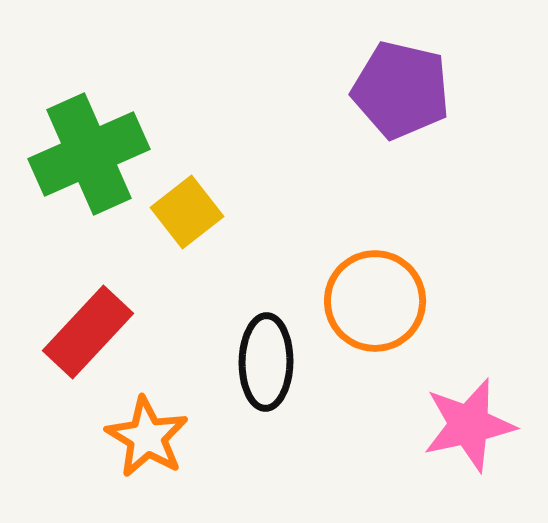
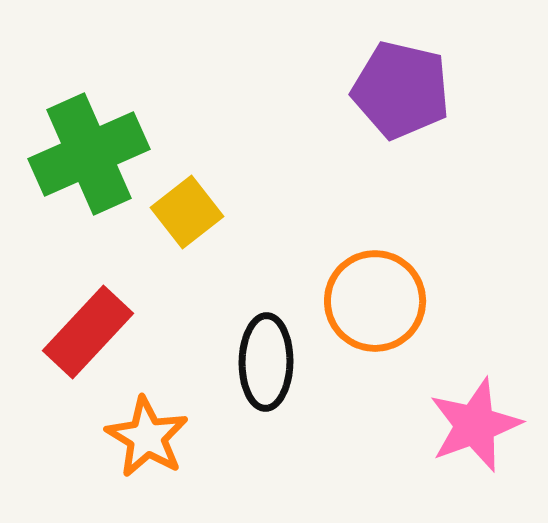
pink star: moved 6 px right; rotated 8 degrees counterclockwise
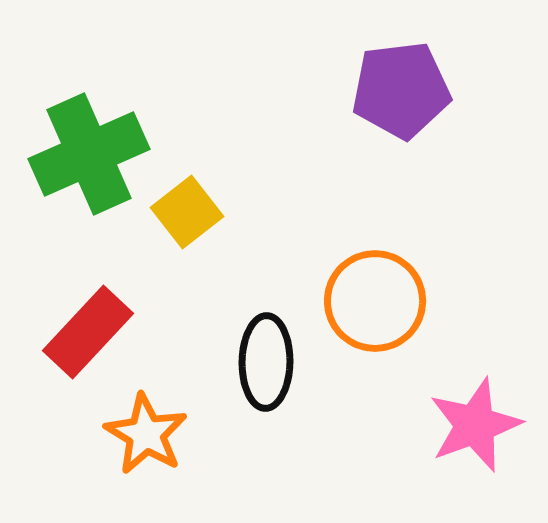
purple pentagon: rotated 20 degrees counterclockwise
orange star: moved 1 px left, 3 px up
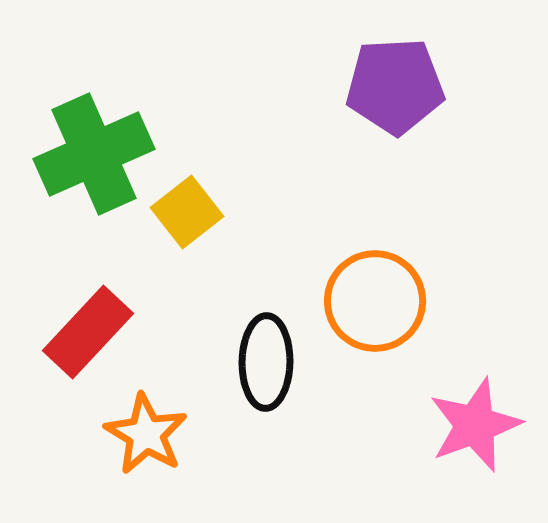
purple pentagon: moved 6 px left, 4 px up; rotated 4 degrees clockwise
green cross: moved 5 px right
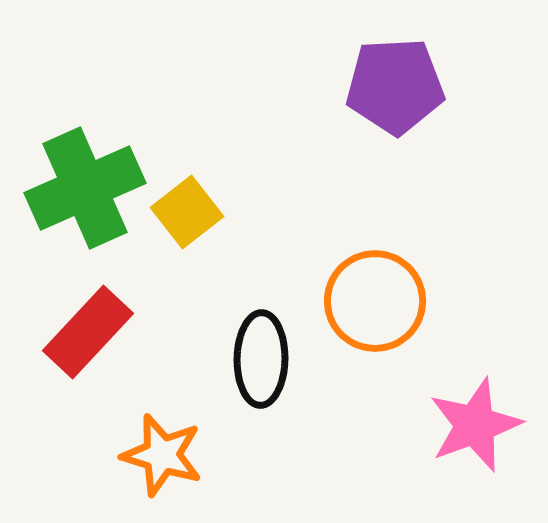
green cross: moved 9 px left, 34 px down
black ellipse: moved 5 px left, 3 px up
orange star: moved 16 px right, 21 px down; rotated 14 degrees counterclockwise
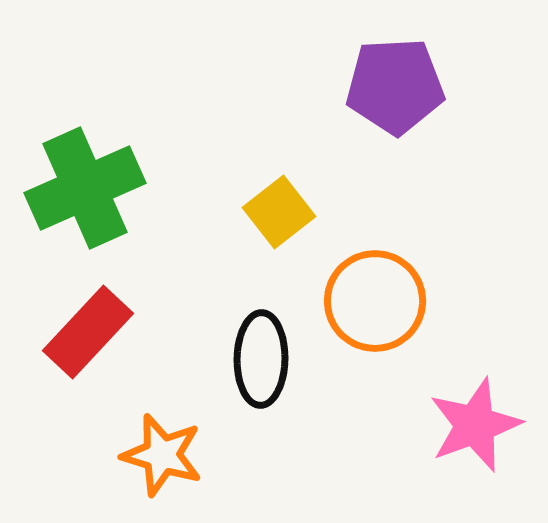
yellow square: moved 92 px right
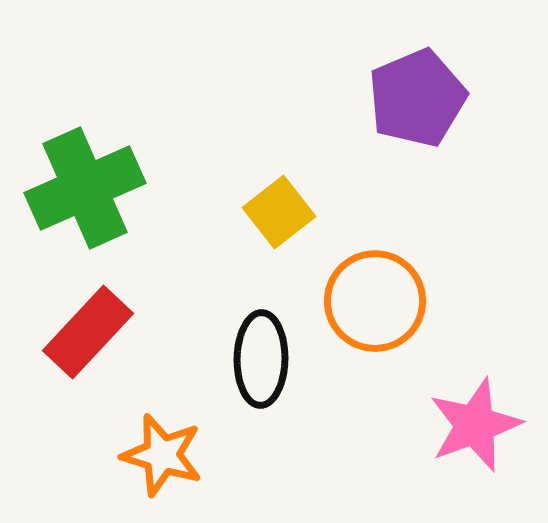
purple pentagon: moved 22 px right, 12 px down; rotated 20 degrees counterclockwise
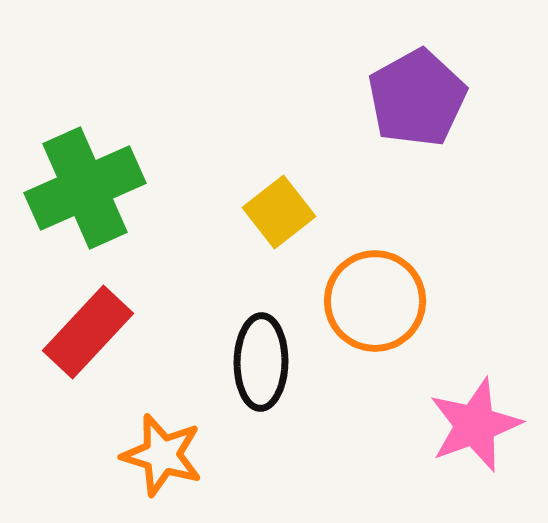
purple pentagon: rotated 6 degrees counterclockwise
black ellipse: moved 3 px down
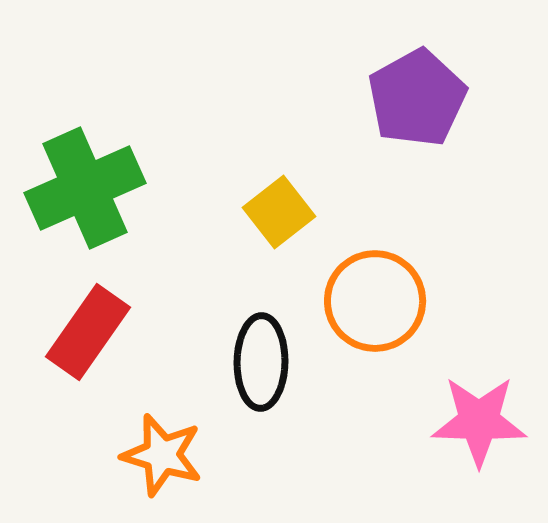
red rectangle: rotated 8 degrees counterclockwise
pink star: moved 4 px right, 4 px up; rotated 22 degrees clockwise
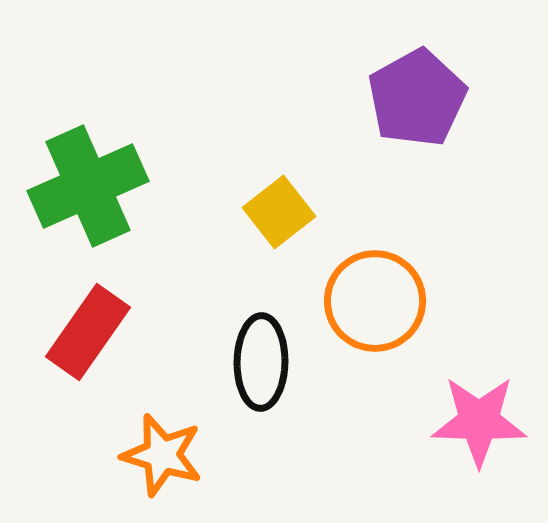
green cross: moved 3 px right, 2 px up
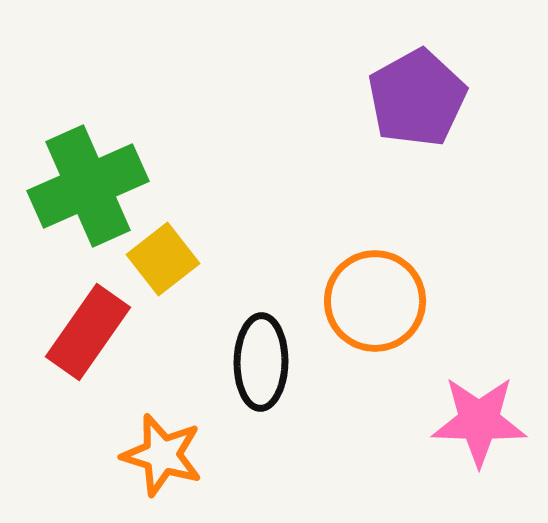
yellow square: moved 116 px left, 47 px down
